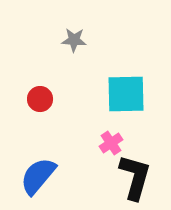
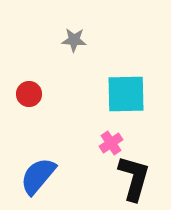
red circle: moved 11 px left, 5 px up
black L-shape: moved 1 px left, 1 px down
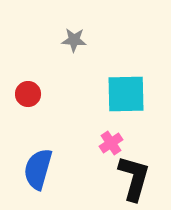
red circle: moved 1 px left
blue semicircle: moved 7 px up; rotated 24 degrees counterclockwise
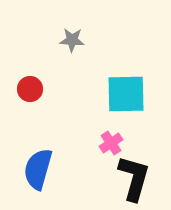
gray star: moved 2 px left
red circle: moved 2 px right, 5 px up
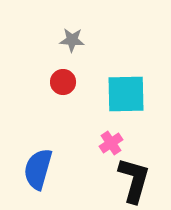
red circle: moved 33 px right, 7 px up
black L-shape: moved 2 px down
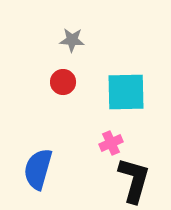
cyan square: moved 2 px up
pink cross: rotated 10 degrees clockwise
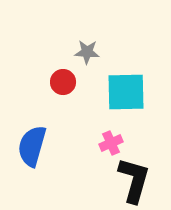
gray star: moved 15 px right, 12 px down
blue semicircle: moved 6 px left, 23 px up
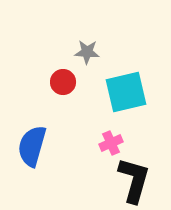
cyan square: rotated 12 degrees counterclockwise
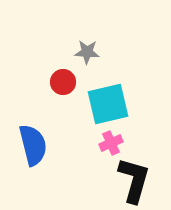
cyan square: moved 18 px left, 12 px down
blue semicircle: moved 1 px right, 1 px up; rotated 150 degrees clockwise
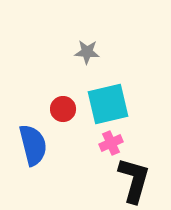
red circle: moved 27 px down
